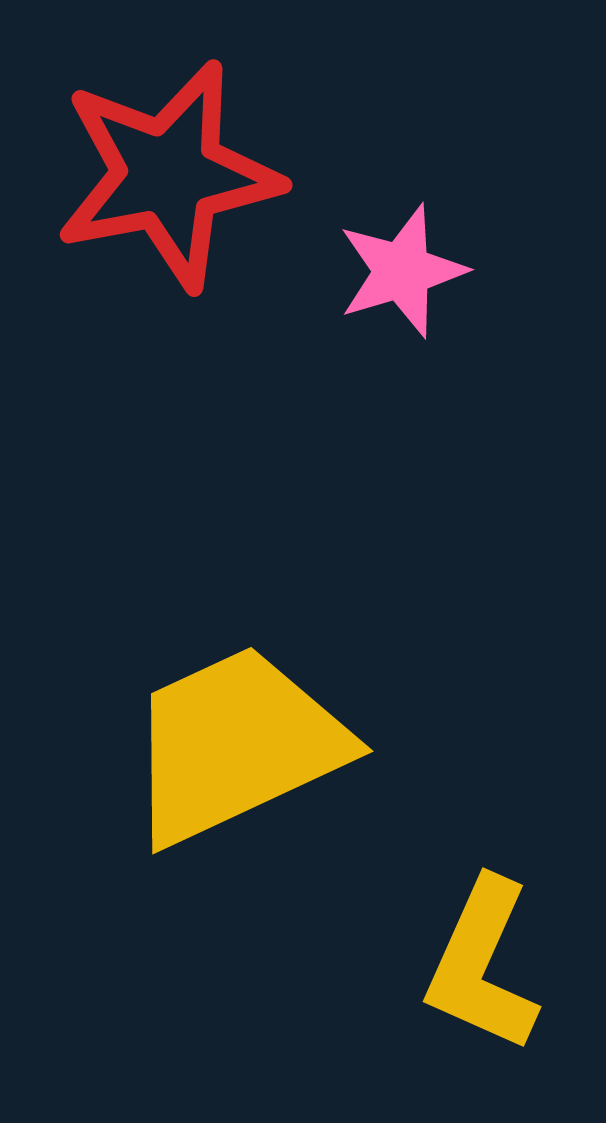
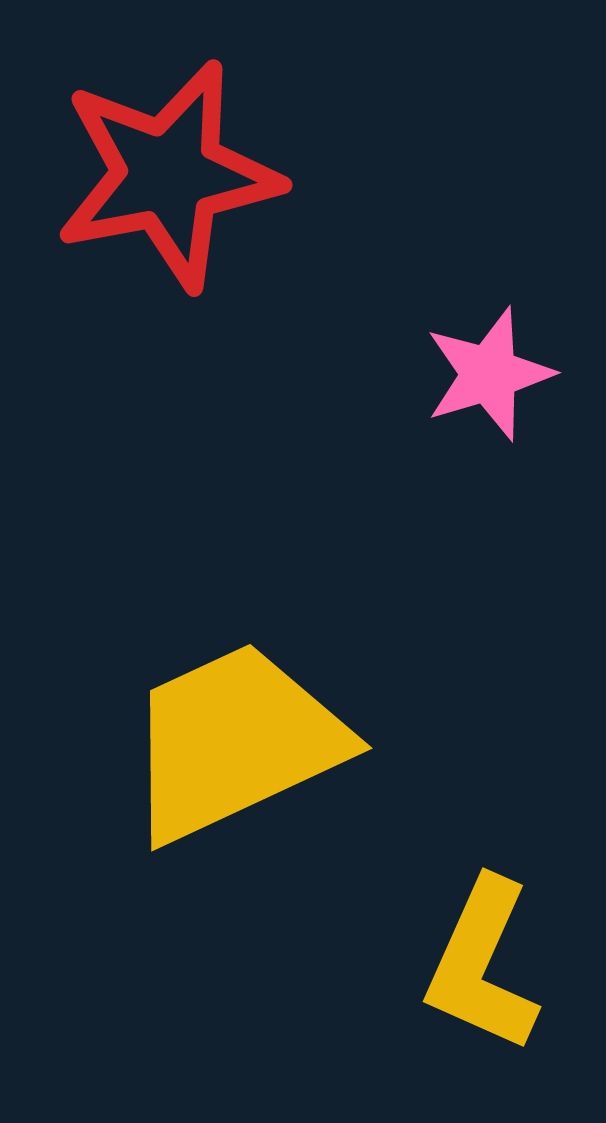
pink star: moved 87 px right, 103 px down
yellow trapezoid: moved 1 px left, 3 px up
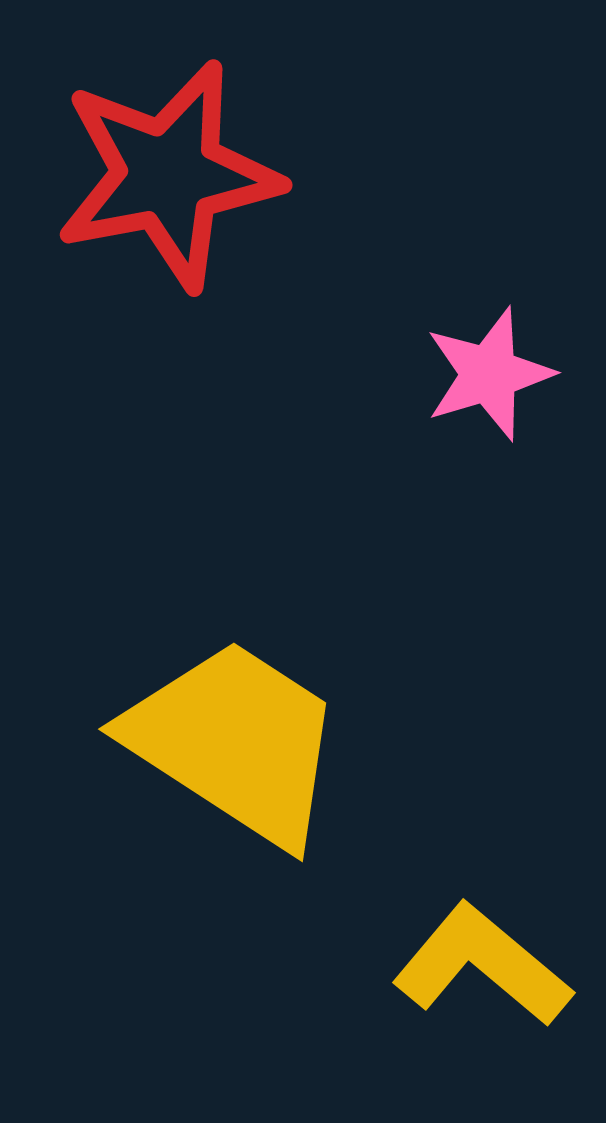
yellow trapezoid: rotated 58 degrees clockwise
yellow L-shape: rotated 106 degrees clockwise
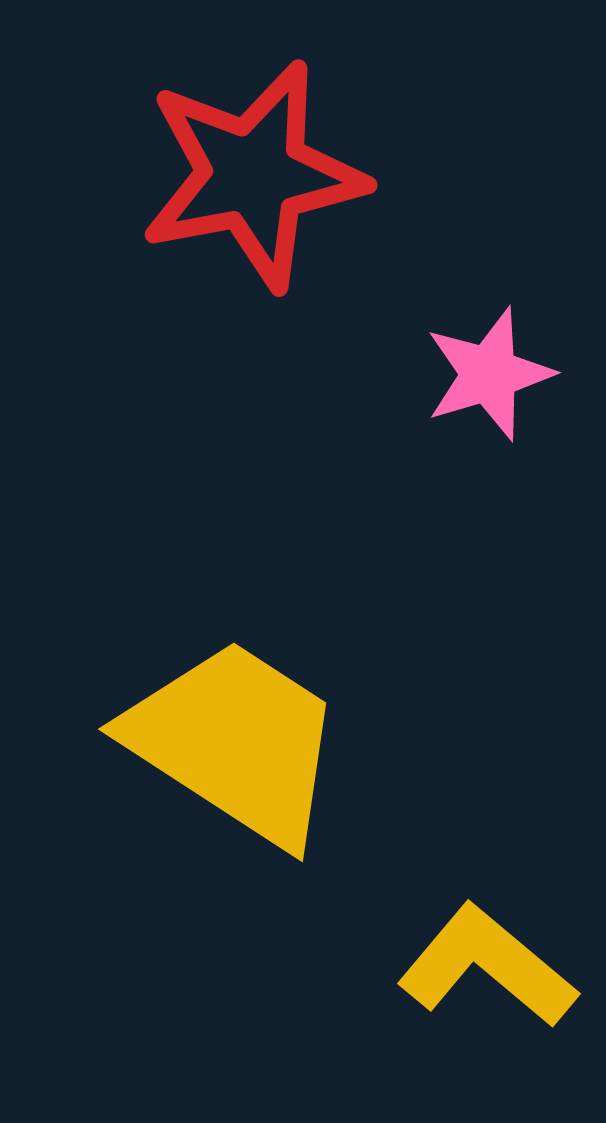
red star: moved 85 px right
yellow L-shape: moved 5 px right, 1 px down
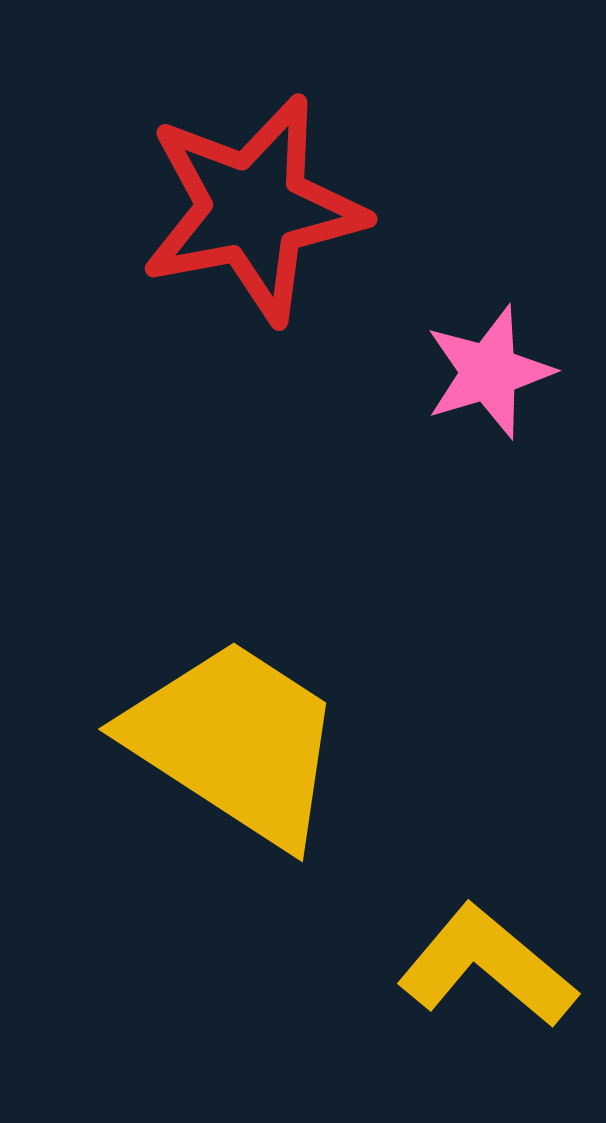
red star: moved 34 px down
pink star: moved 2 px up
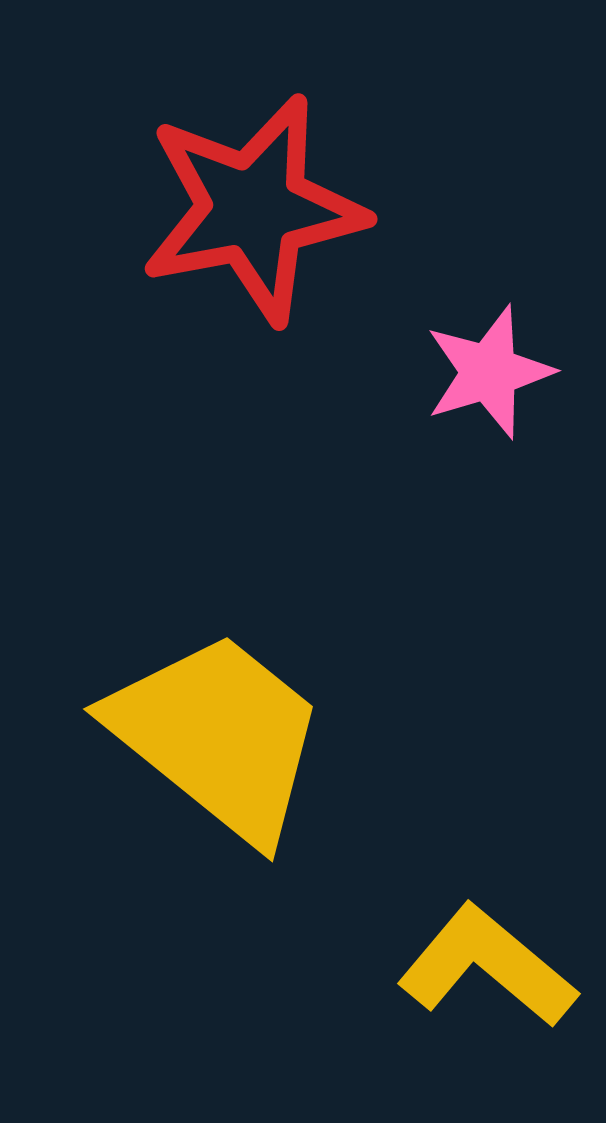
yellow trapezoid: moved 17 px left, 6 px up; rotated 6 degrees clockwise
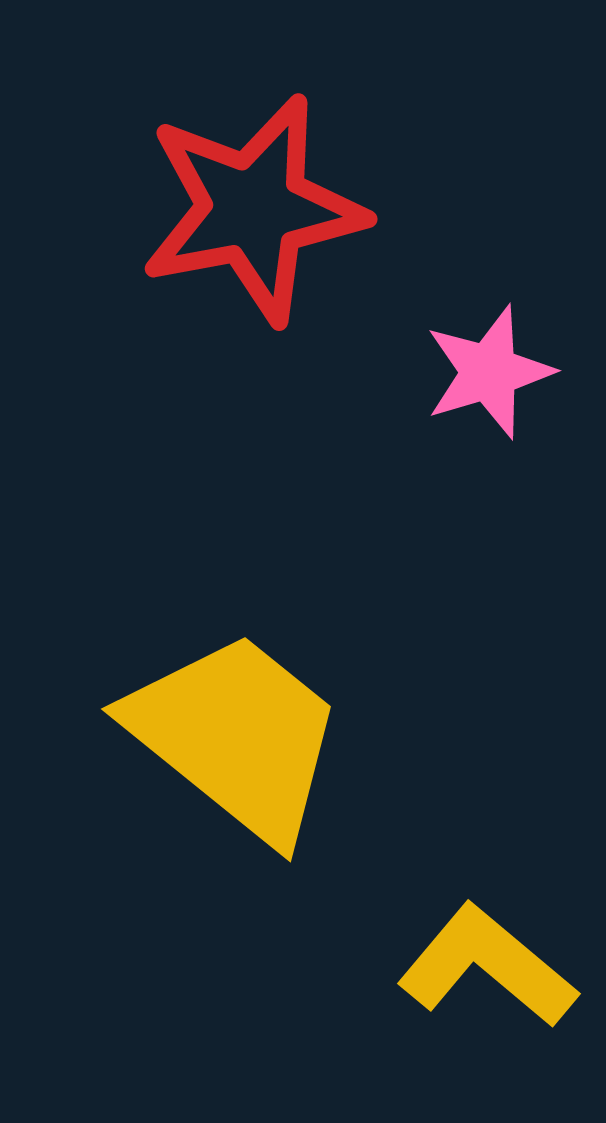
yellow trapezoid: moved 18 px right
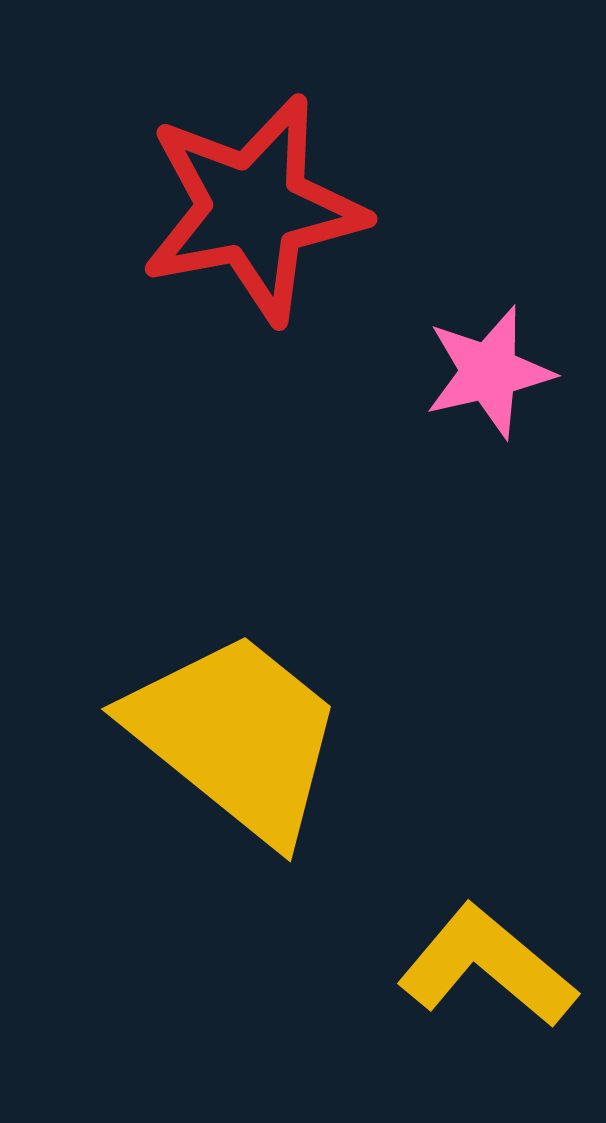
pink star: rotated 4 degrees clockwise
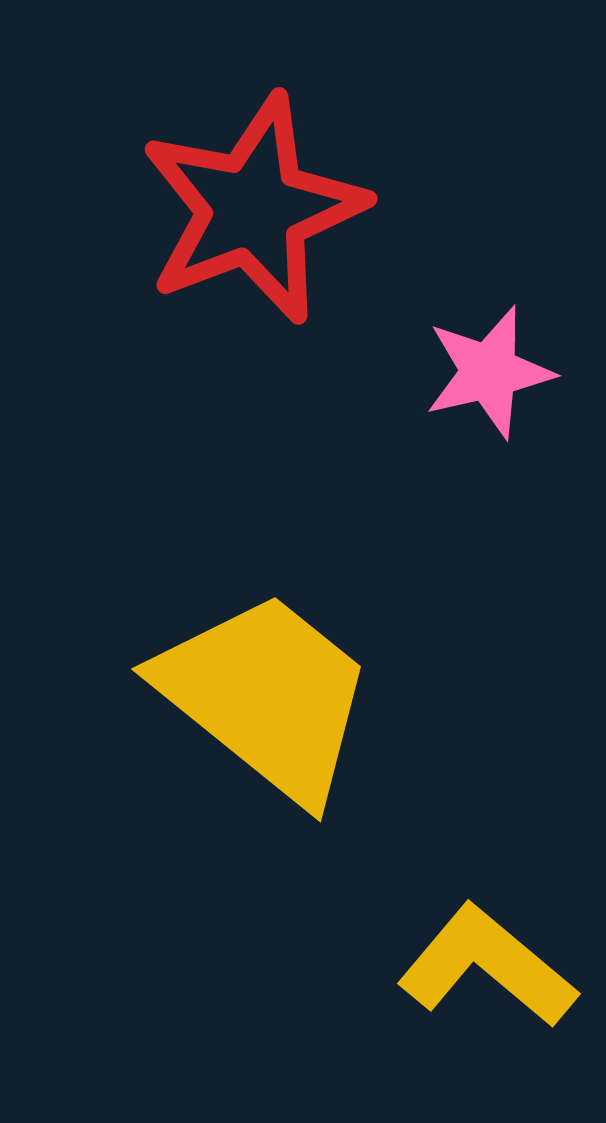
red star: rotated 10 degrees counterclockwise
yellow trapezoid: moved 30 px right, 40 px up
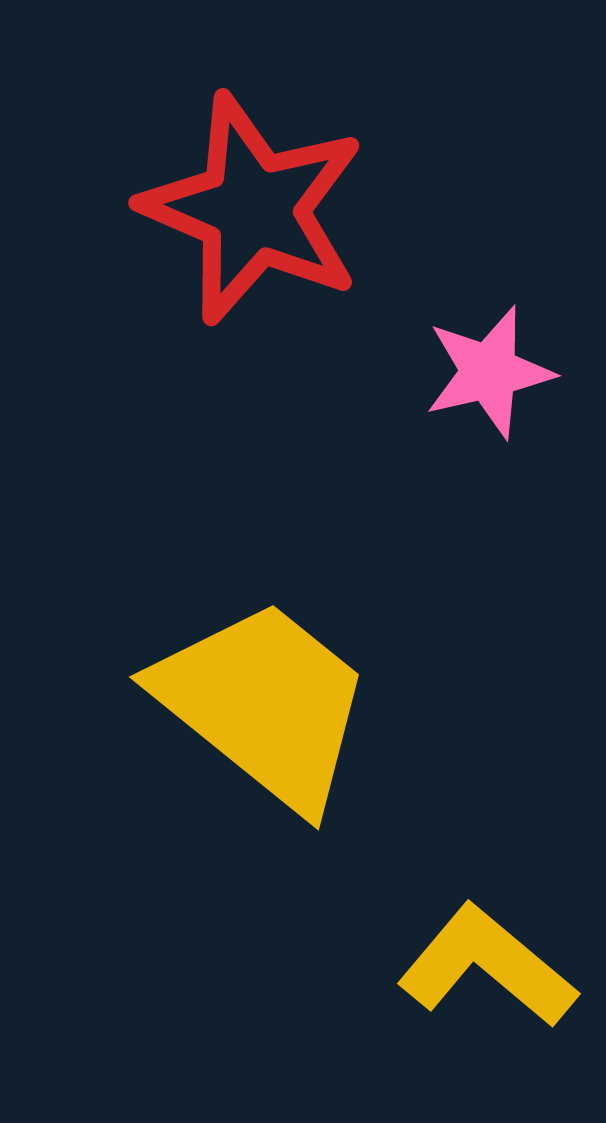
red star: rotated 28 degrees counterclockwise
yellow trapezoid: moved 2 px left, 8 px down
